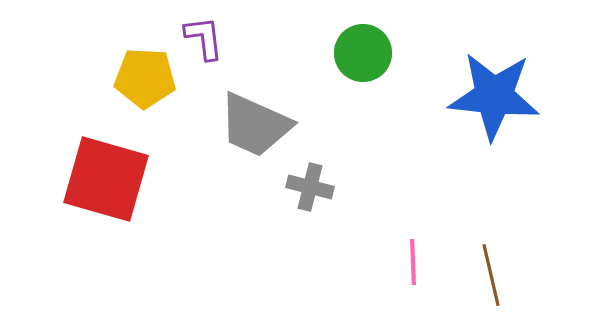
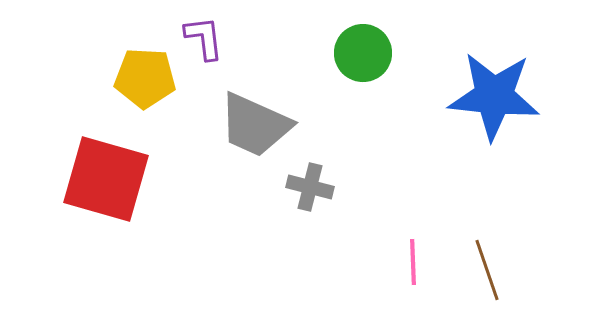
brown line: moved 4 px left, 5 px up; rotated 6 degrees counterclockwise
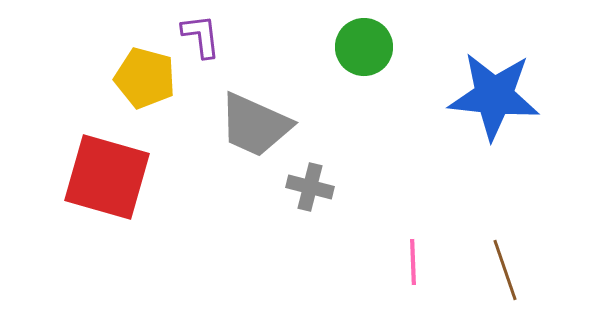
purple L-shape: moved 3 px left, 2 px up
green circle: moved 1 px right, 6 px up
yellow pentagon: rotated 12 degrees clockwise
red square: moved 1 px right, 2 px up
brown line: moved 18 px right
